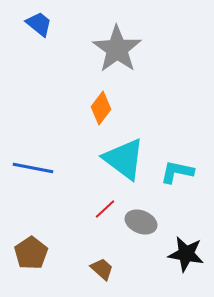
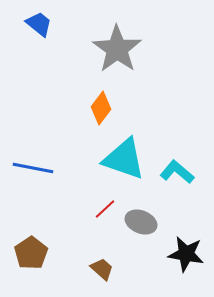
cyan triangle: rotated 18 degrees counterclockwise
cyan L-shape: rotated 28 degrees clockwise
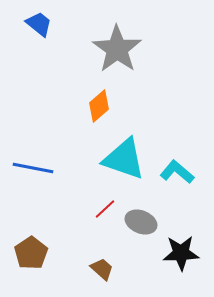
orange diamond: moved 2 px left, 2 px up; rotated 12 degrees clockwise
black star: moved 5 px left, 1 px up; rotated 12 degrees counterclockwise
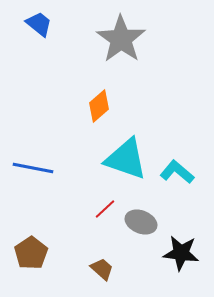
gray star: moved 4 px right, 10 px up
cyan triangle: moved 2 px right
black star: rotated 9 degrees clockwise
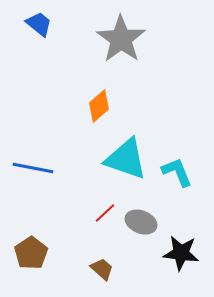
cyan L-shape: rotated 28 degrees clockwise
red line: moved 4 px down
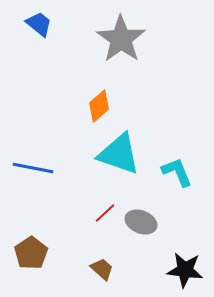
cyan triangle: moved 7 px left, 5 px up
black star: moved 4 px right, 17 px down
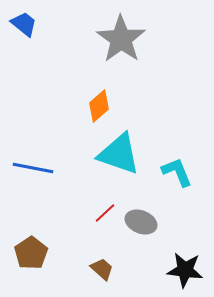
blue trapezoid: moved 15 px left
